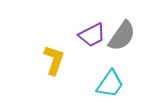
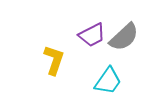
gray semicircle: moved 2 px right, 1 px down; rotated 12 degrees clockwise
cyan trapezoid: moved 2 px left, 3 px up
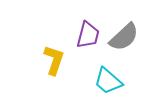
purple trapezoid: moved 4 px left; rotated 48 degrees counterclockwise
cyan trapezoid: rotated 96 degrees clockwise
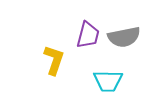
gray semicircle: rotated 32 degrees clockwise
cyan trapezoid: rotated 40 degrees counterclockwise
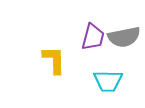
purple trapezoid: moved 5 px right, 2 px down
yellow L-shape: rotated 20 degrees counterclockwise
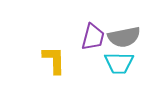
cyan trapezoid: moved 11 px right, 18 px up
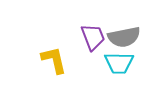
purple trapezoid: rotated 36 degrees counterclockwise
yellow L-shape: rotated 12 degrees counterclockwise
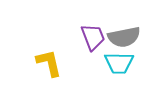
yellow L-shape: moved 5 px left, 3 px down
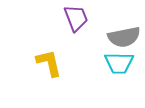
purple trapezoid: moved 17 px left, 19 px up
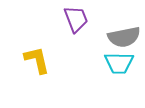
purple trapezoid: moved 1 px down
yellow L-shape: moved 12 px left, 3 px up
